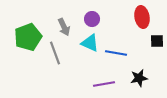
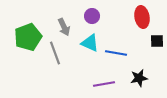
purple circle: moved 3 px up
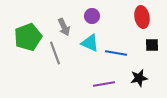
black square: moved 5 px left, 4 px down
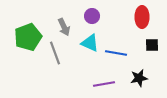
red ellipse: rotated 10 degrees clockwise
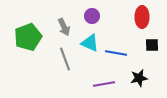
gray line: moved 10 px right, 6 px down
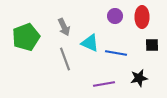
purple circle: moved 23 px right
green pentagon: moved 2 px left
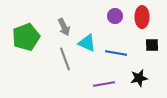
cyan triangle: moved 3 px left
